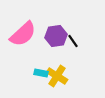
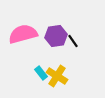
pink semicircle: rotated 152 degrees counterclockwise
cyan rectangle: rotated 40 degrees clockwise
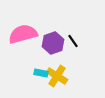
purple hexagon: moved 3 px left, 7 px down; rotated 10 degrees counterclockwise
cyan rectangle: rotated 40 degrees counterclockwise
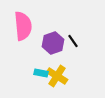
pink semicircle: moved 8 px up; rotated 100 degrees clockwise
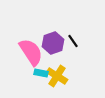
pink semicircle: moved 8 px right, 26 px down; rotated 28 degrees counterclockwise
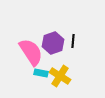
black line: rotated 40 degrees clockwise
yellow cross: moved 3 px right
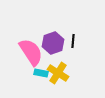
yellow cross: moved 2 px left, 3 px up
